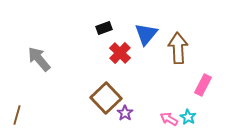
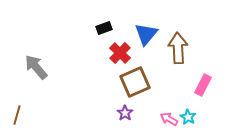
gray arrow: moved 3 px left, 8 px down
brown square: moved 29 px right, 16 px up; rotated 20 degrees clockwise
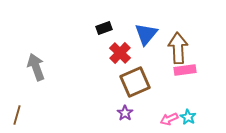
gray arrow: rotated 20 degrees clockwise
pink rectangle: moved 18 px left, 15 px up; rotated 55 degrees clockwise
pink arrow: rotated 54 degrees counterclockwise
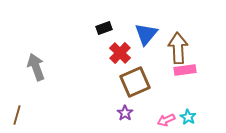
pink arrow: moved 3 px left, 1 px down
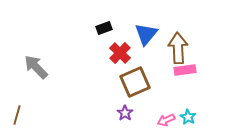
gray arrow: rotated 24 degrees counterclockwise
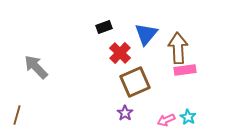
black rectangle: moved 1 px up
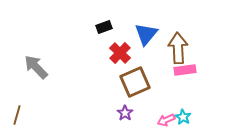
cyan star: moved 5 px left
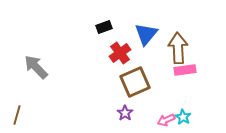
red cross: rotated 10 degrees clockwise
